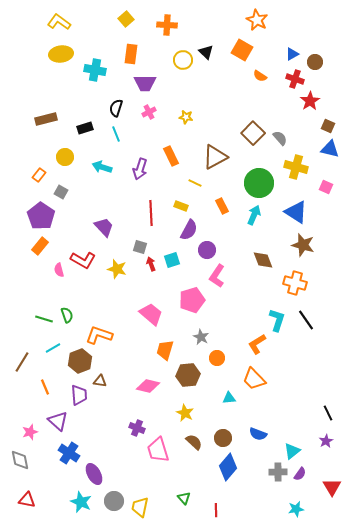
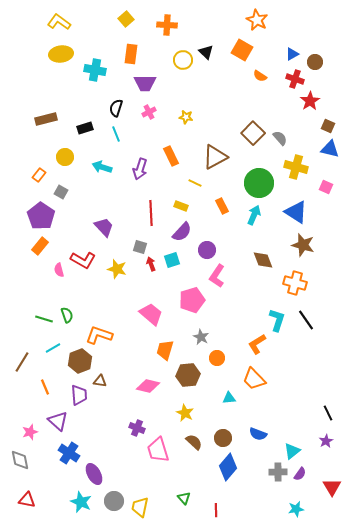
purple semicircle at (189, 230): moved 7 px left, 2 px down; rotated 15 degrees clockwise
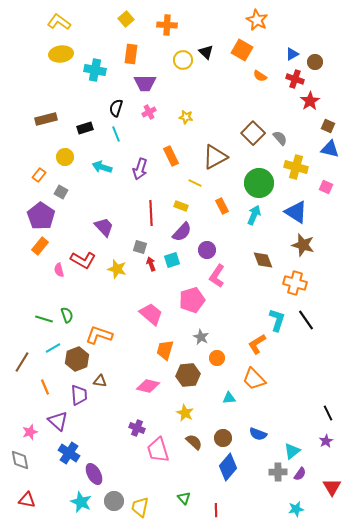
brown hexagon at (80, 361): moved 3 px left, 2 px up
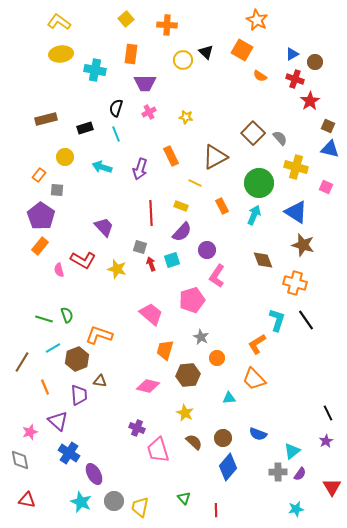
gray square at (61, 192): moved 4 px left, 2 px up; rotated 24 degrees counterclockwise
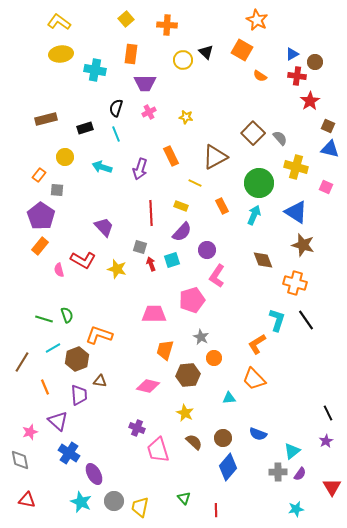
red cross at (295, 79): moved 2 px right, 3 px up; rotated 12 degrees counterclockwise
pink trapezoid at (151, 314): moved 3 px right; rotated 40 degrees counterclockwise
orange circle at (217, 358): moved 3 px left
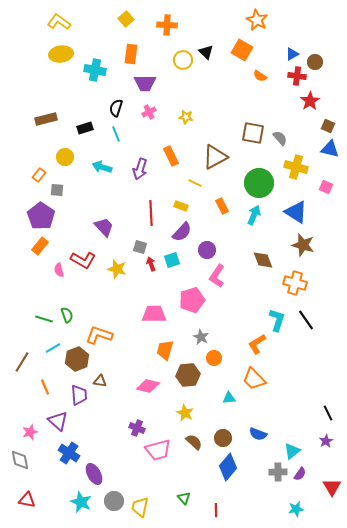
brown square at (253, 133): rotated 35 degrees counterclockwise
pink trapezoid at (158, 450): rotated 88 degrees counterclockwise
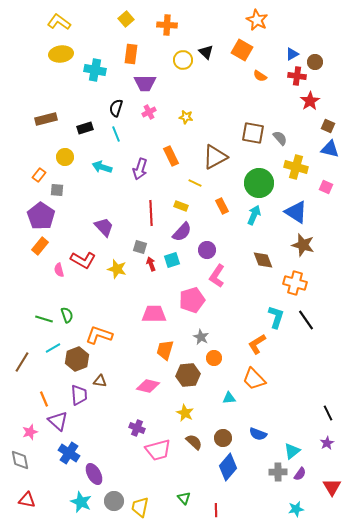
cyan L-shape at (277, 320): moved 1 px left, 3 px up
orange line at (45, 387): moved 1 px left, 12 px down
purple star at (326, 441): moved 1 px right, 2 px down
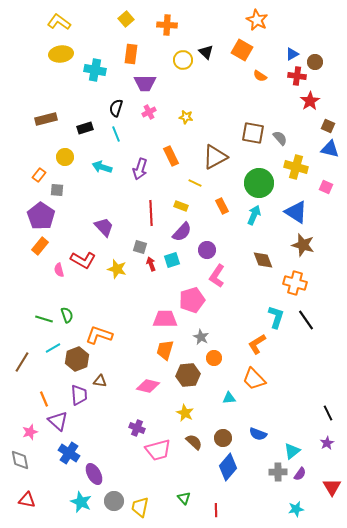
pink trapezoid at (154, 314): moved 11 px right, 5 px down
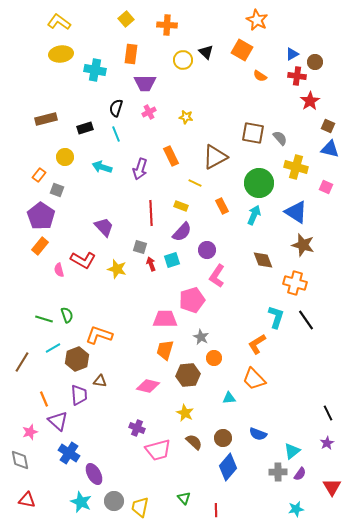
gray square at (57, 190): rotated 16 degrees clockwise
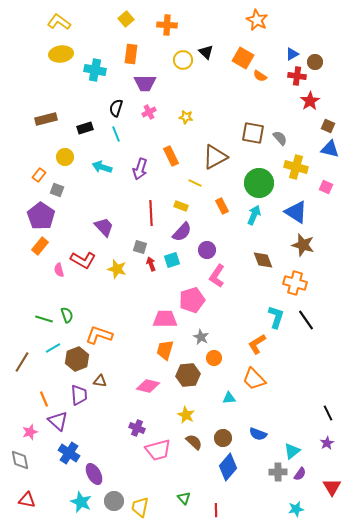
orange square at (242, 50): moved 1 px right, 8 px down
yellow star at (185, 413): moved 1 px right, 2 px down
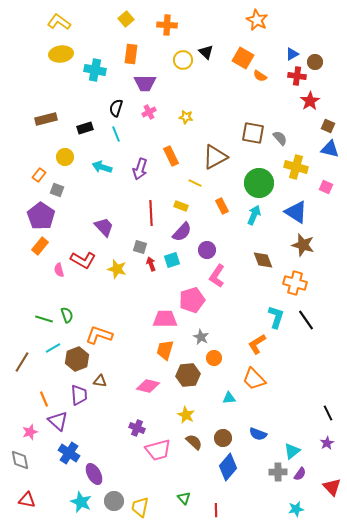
red triangle at (332, 487): rotated 12 degrees counterclockwise
